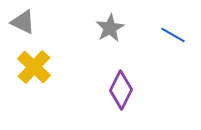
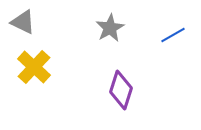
blue line: rotated 60 degrees counterclockwise
purple diamond: rotated 9 degrees counterclockwise
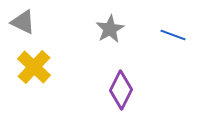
gray star: moved 1 px down
blue line: rotated 50 degrees clockwise
purple diamond: rotated 9 degrees clockwise
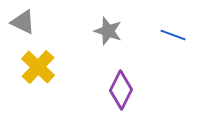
gray star: moved 2 px left, 2 px down; rotated 24 degrees counterclockwise
yellow cross: moved 4 px right
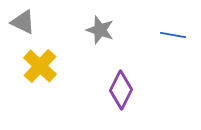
gray star: moved 8 px left, 1 px up
blue line: rotated 10 degrees counterclockwise
yellow cross: moved 2 px right, 1 px up
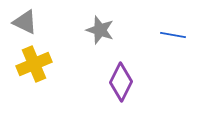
gray triangle: moved 2 px right
yellow cross: moved 6 px left, 2 px up; rotated 24 degrees clockwise
purple diamond: moved 8 px up
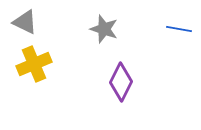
gray star: moved 4 px right, 1 px up
blue line: moved 6 px right, 6 px up
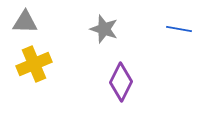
gray triangle: rotated 24 degrees counterclockwise
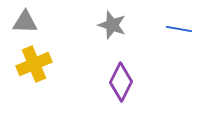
gray star: moved 8 px right, 4 px up
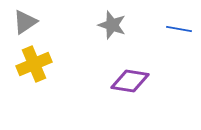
gray triangle: rotated 36 degrees counterclockwise
purple diamond: moved 9 px right, 1 px up; rotated 72 degrees clockwise
